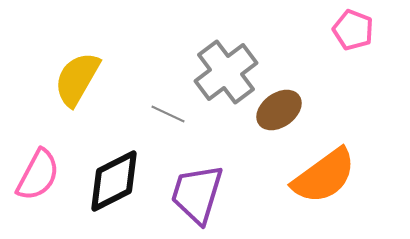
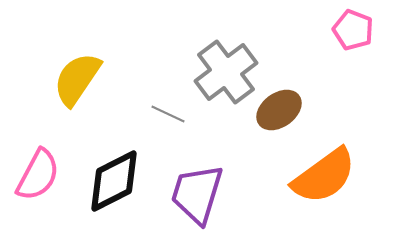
yellow semicircle: rotated 4 degrees clockwise
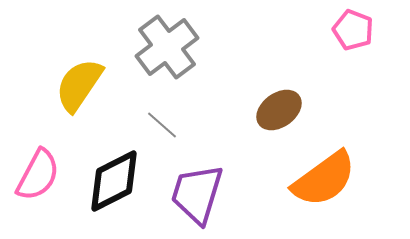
gray cross: moved 59 px left, 25 px up
yellow semicircle: moved 2 px right, 6 px down
gray line: moved 6 px left, 11 px down; rotated 16 degrees clockwise
orange semicircle: moved 3 px down
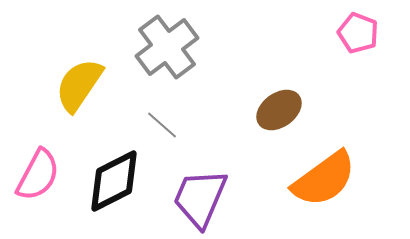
pink pentagon: moved 5 px right, 3 px down
purple trapezoid: moved 3 px right, 4 px down; rotated 6 degrees clockwise
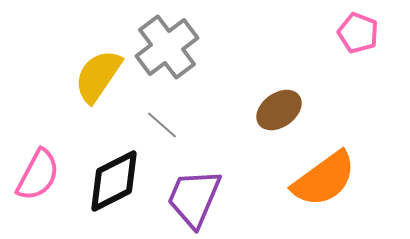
yellow semicircle: moved 19 px right, 9 px up
purple trapezoid: moved 6 px left
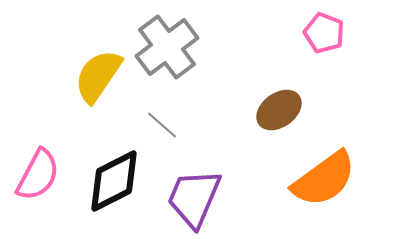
pink pentagon: moved 34 px left
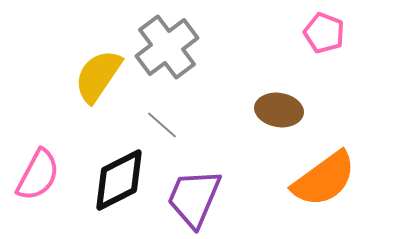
brown ellipse: rotated 45 degrees clockwise
black diamond: moved 5 px right, 1 px up
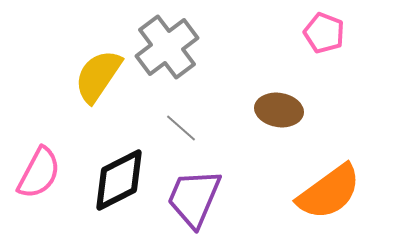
gray line: moved 19 px right, 3 px down
pink semicircle: moved 1 px right, 2 px up
orange semicircle: moved 5 px right, 13 px down
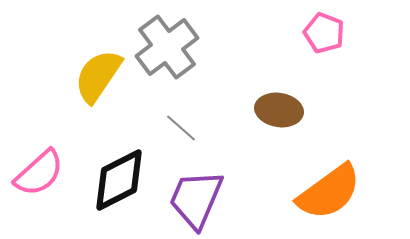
pink semicircle: rotated 20 degrees clockwise
purple trapezoid: moved 2 px right, 1 px down
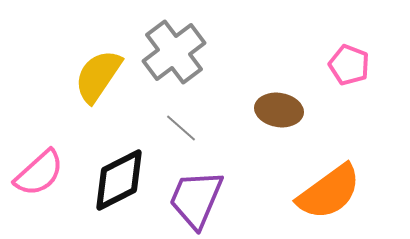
pink pentagon: moved 25 px right, 32 px down
gray cross: moved 7 px right, 5 px down
